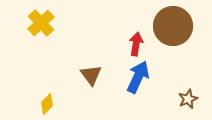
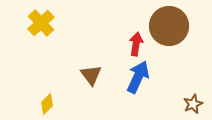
brown circle: moved 4 px left
brown star: moved 5 px right, 5 px down
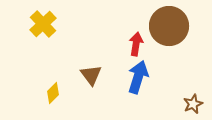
yellow cross: moved 2 px right, 1 px down
blue arrow: rotated 8 degrees counterclockwise
yellow diamond: moved 6 px right, 11 px up
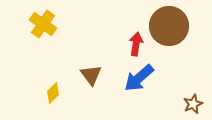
yellow cross: rotated 12 degrees counterclockwise
blue arrow: moved 1 px right, 1 px down; rotated 148 degrees counterclockwise
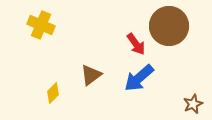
yellow cross: moved 2 px left, 1 px down; rotated 12 degrees counterclockwise
red arrow: rotated 135 degrees clockwise
brown triangle: rotated 30 degrees clockwise
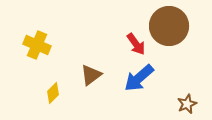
yellow cross: moved 4 px left, 20 px down
brown star: moved 6 px left
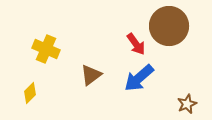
yellow cross: moved 9 px right, 4 px down
yellow diamond: moved 23 px left
